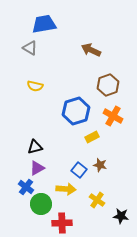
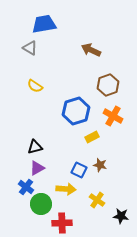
yellow semicircle: rotated 21 degrees clockwise
blue square: rotated 14 degrees counterclockwise
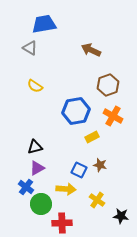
blue hexagon: rotated 8 degrees clockwise
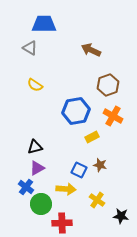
blue trapezoid: rotated 10 degrees clockwise
yellow semicircle: moved 1 px up
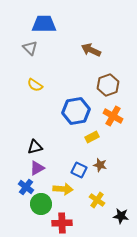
gray triangle: rotated 14 degrees clockwise
yellow arrow: moved 3 px left
